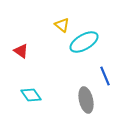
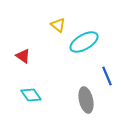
yellow triangle: moved 4 px left
red triangle: moved 2 px right, 5 px down
blue line: moved 2 px right
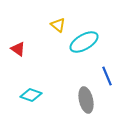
red triangle: moved 5 px left, 7 px up
cyan diamond: rotated 35 degrees counterclockwise
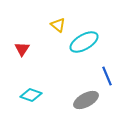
red triangle: moved 4 px right; rotated 28 degrees clockwise
gray ellipse: rotated 75 degrees clockwise
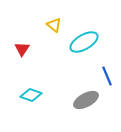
yellow triangle: moved 4 px left
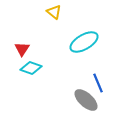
yellow triangle: moved 13 px up
blue line: moved 9 px left, 7 px down
cyan diamond: moved 27 px up
gray ellipse: rotated 70 degrees clockwise
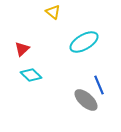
yellow triangle: moved 1 px left
red triangle: rotated 14 degrees clockwise
cyan diamond: moved 7 px down; rotated 25 degrees clockwise
blue line: moved 1 px right, 2 px down
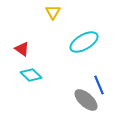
yellow triangle: rotated 21 degrees clockwise
red triangle: rotated 42 degrees counterclockwise
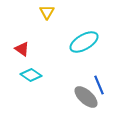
yellow triangle: moved 6 px left
cyan diamond: rotated 10 degrees counterclockwise
gray ellipse: moved 3 px up
